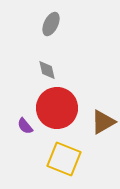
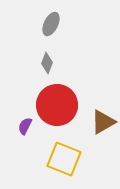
gray diamond: moved 7 px up; rotated 35 degrees clockwise
red circle: moved 3 px up
purple semicircle: rotated 66 degrees clockwise
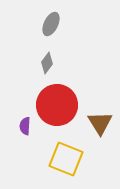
gray diamond: rotated 15 degrees clockwise
brown triangle: moved 3 px left, 1 px down; rotated 32 degrees counterclockwise
purple semicircle: rotated 24 degrees counterclockwise
yellow square: moved 2 px right
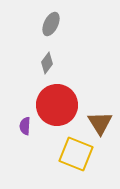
yellow square: moved 10 px right, 5 px up
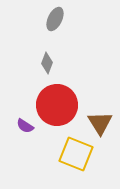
gray ellipse: moved 4 px right, 5 px up
gray diamond: rotated 15 degrees counterclockwise
purple semicircle: rotated 60 degrees counterclockwise
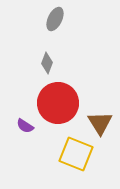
red circle: moved 1 px right, 2 px up
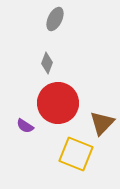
brown triangle: moved 2 px right; rotated 16 degrees clockwise
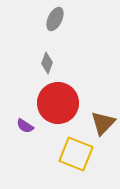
brown triangle: moved 1 px right
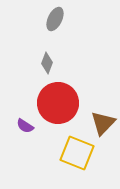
yellow square: moved 1 px right, 1 px up
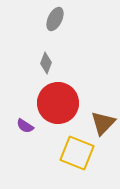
gray diamond: moved 1 px left
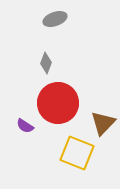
gray ellipse: rotated 45 degrees clockwise
